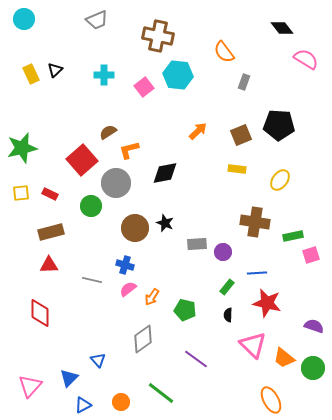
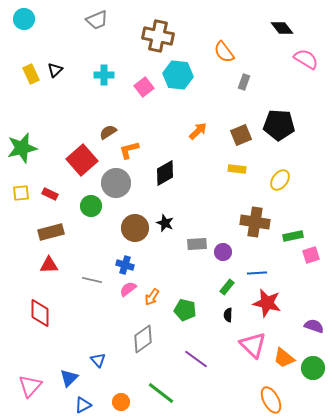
black diamond at (165, 173): rotated 20 degrees counterclockwise
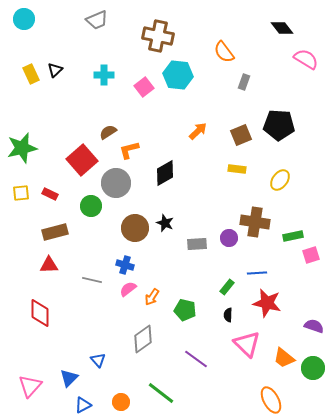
brown rectangle at (51, 232): moved 4 px right
purple circle at (223, 252): moved 6 px right, 14 px up
pink triangle at (253, 345): moved 6 px left, 1 px up
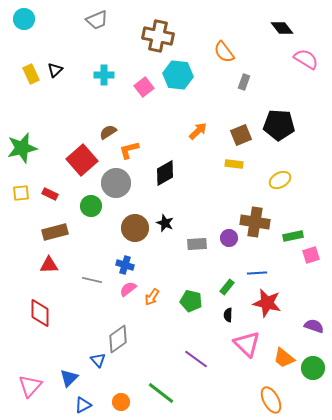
yellow rectangle at (237, 169): moved 3 px left, 5 px up
yellow ellipse at (280, 180): rotated 25 degrees clockwise
green pentagon at (185, 310): moved 6 px right, 9 px up
gray diamond at (143, 339): moved 25 px left
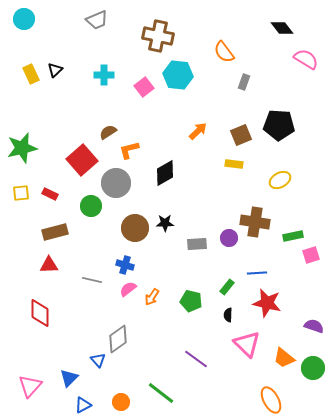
black star at (165, 223): rotated 24 degrees counterclockwise
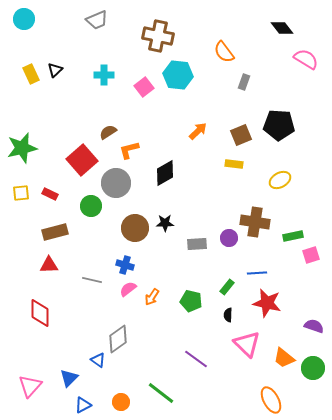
blue triangle at (98, 360): rotated 14 degrees counterclockwise
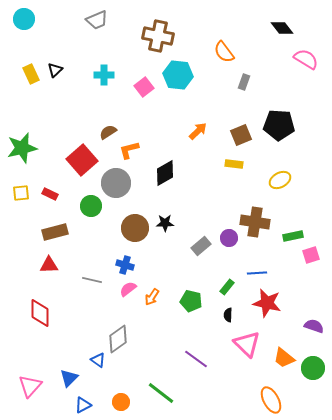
gray rectangle at (197, 244): moved 4 px right, 2 px down; rotated 36 degrees counterclockwise
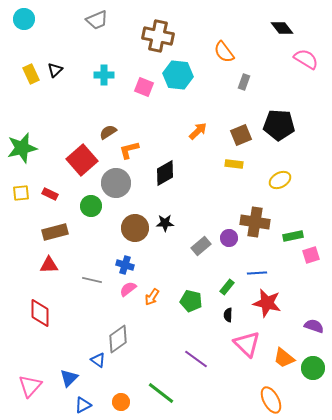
pink square at (144, 87): rotated 30 degrees counterclockwise
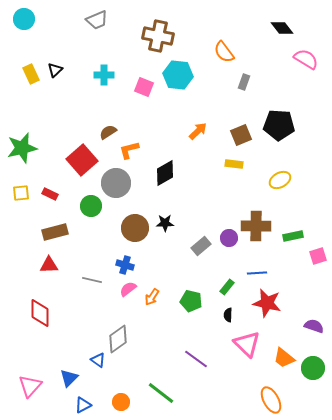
brown cross at (255, 222): moved 1 px right, 4 px down; rotated 8 degrees counterclockwise
pink square at (311, 255): moved 7 px right, 1 px down
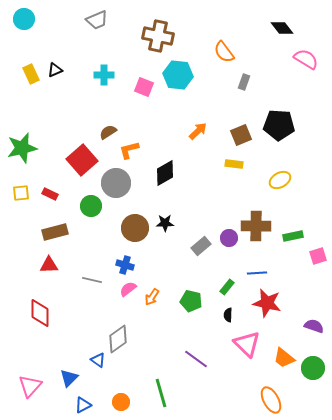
black triangle at (55, 70): rotated 21 degrees clockwise
green line at (161, 393): rotated 36 degrees clockwise
